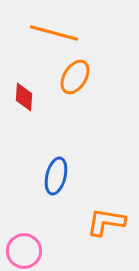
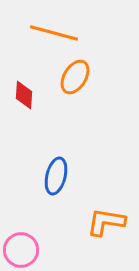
red diamond: moved 2 px up
pink circle: moved 3 px left, 1 px up
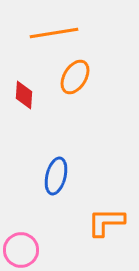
orange line: rotated 24 degrees counterclockwise
orange L-shape: rotated 9 degrees counterclockwise
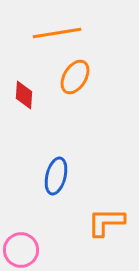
orange line: moved 3 px right
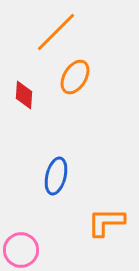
orange line: moved 1 px left, 1 px up; rotated 36 degrees counterclockwise
